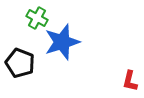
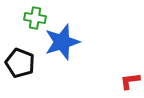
green cross: moved 2 px left; rotated 20 degrees counterclockwise
red L-shape: rotated 70 degrees clockwise
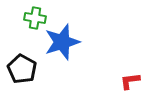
black pentagon: moved 2 px right, 6 px down; rotated 8 degrees clockwise
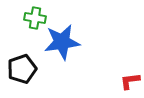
blue star: rotated 9 degrees clockwise
black pentagon: rotated 24 degrees clockwise
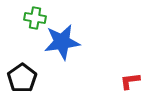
black pentagon: moved 9 px down; rotated 16 degrees counterclockwise
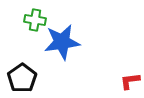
green cross: moved 2 px down
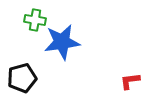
black pentagon: rotated 20 degrees clockwise
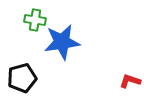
red L-shape: rotated 25 degrees clockwise
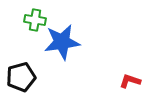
black pentagon: moved 1 px left, 1 px up
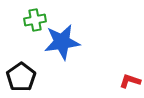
green cross: rotated 20 degrees counterclockwise
black pentagon: rotated 20 degrees counterclockwise
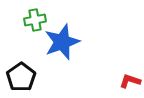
blue star: rotated 12 degrees counterclockwise
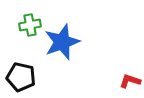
green cross: moved 5 px left, 5 px down
black pentagon: rotated 24 degrees counterclockwise
